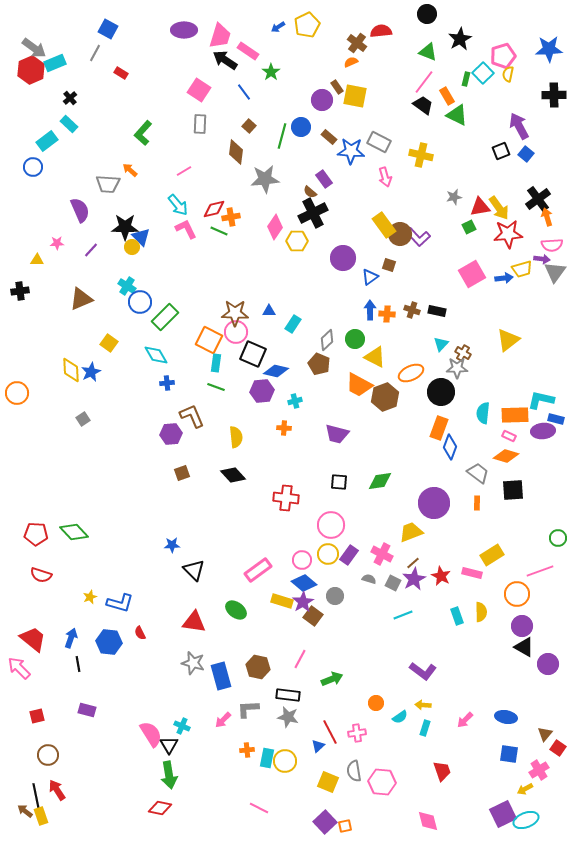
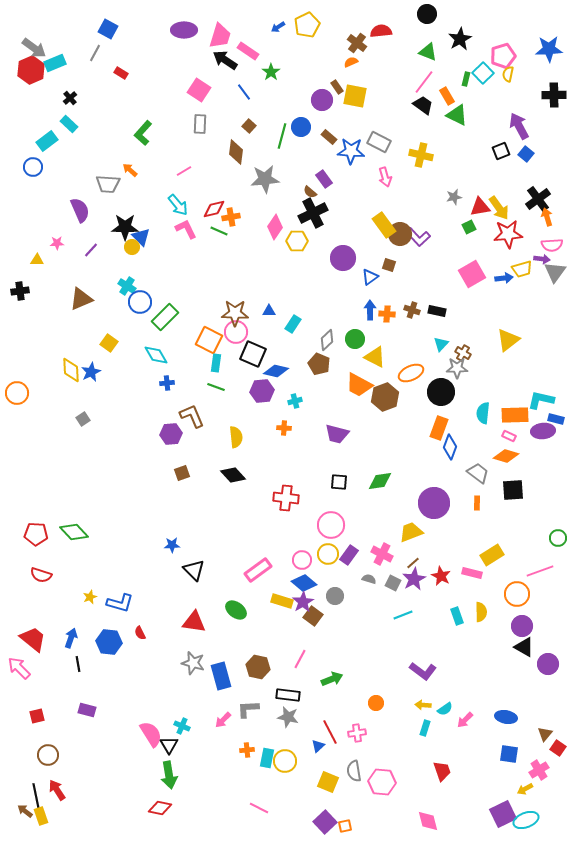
cyan semicircle at (400, 717): moved 45 px right, 8 px up
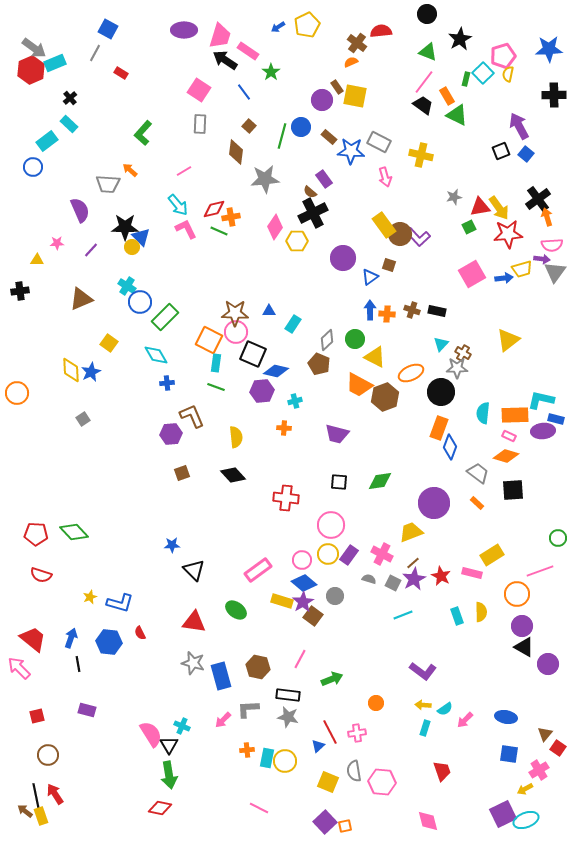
orange rectangle at (477, 503): rotated 48 degrees counterclockwise
red arrow at (57, 790): moved 2 px left, 4 px down
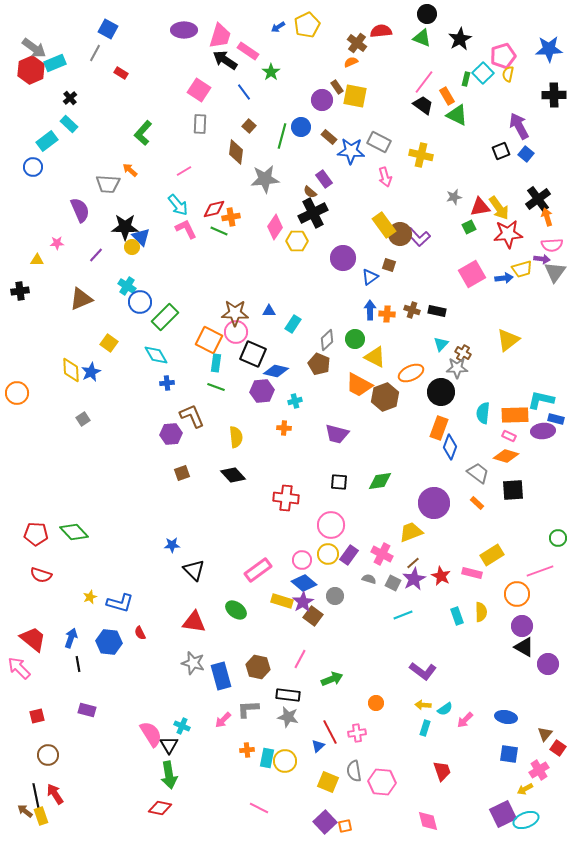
green triangle at (428, 52): moved 6 px left, 14 px up
purple line at (91, 250): moved 5 px right, 5 px down
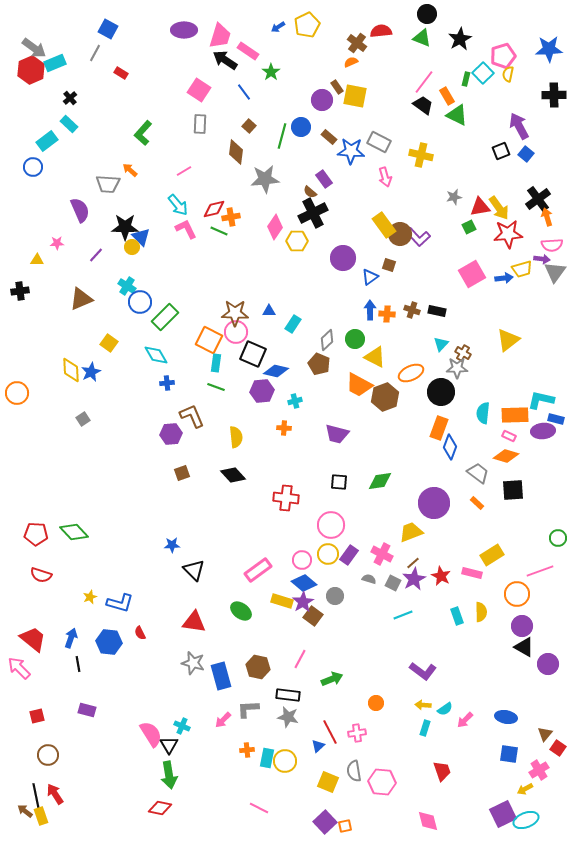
green ellipse at (236, 610): moved 5 px right, 1 px down
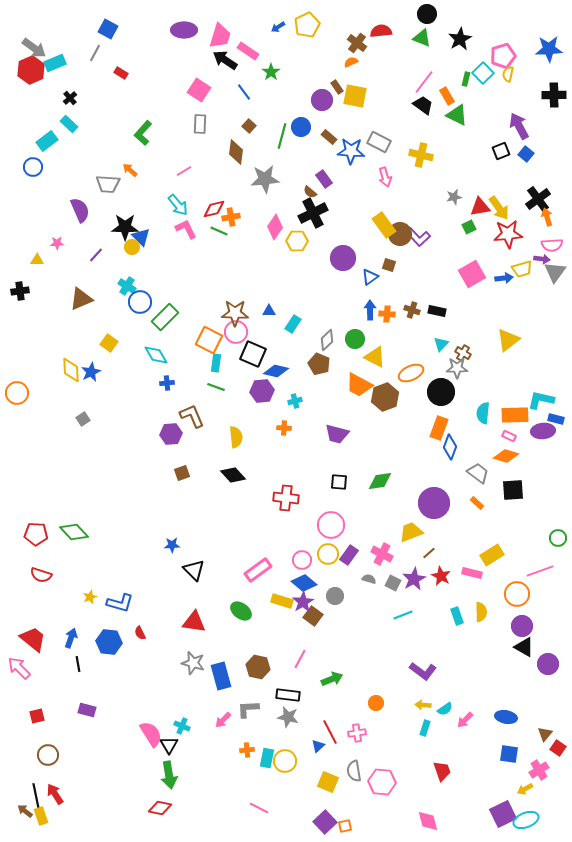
brown line at (413, 563): moved 16 px right, 10 px up
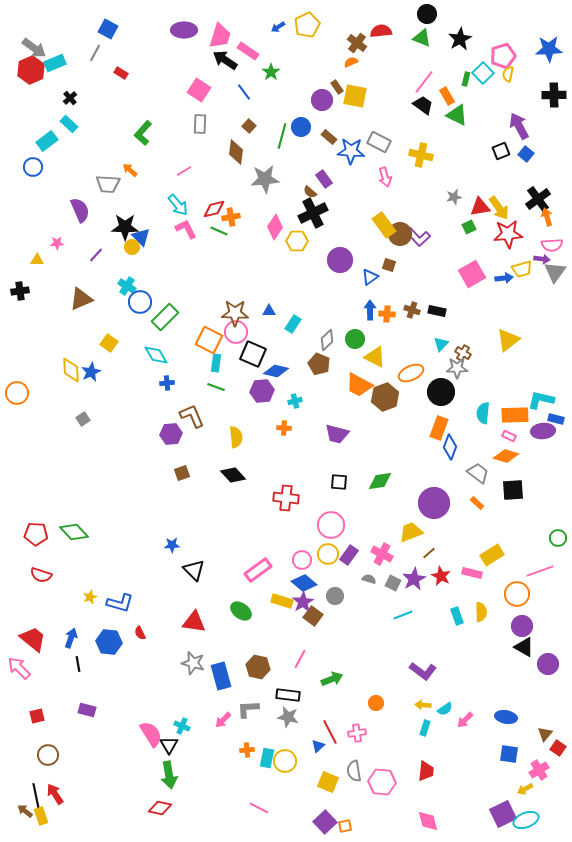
purple circle at (343, 258): moved 3 px left, 2 px down
red trapezoid at (442, 771): moved 16 px left; rotated 25 degrees clockwise
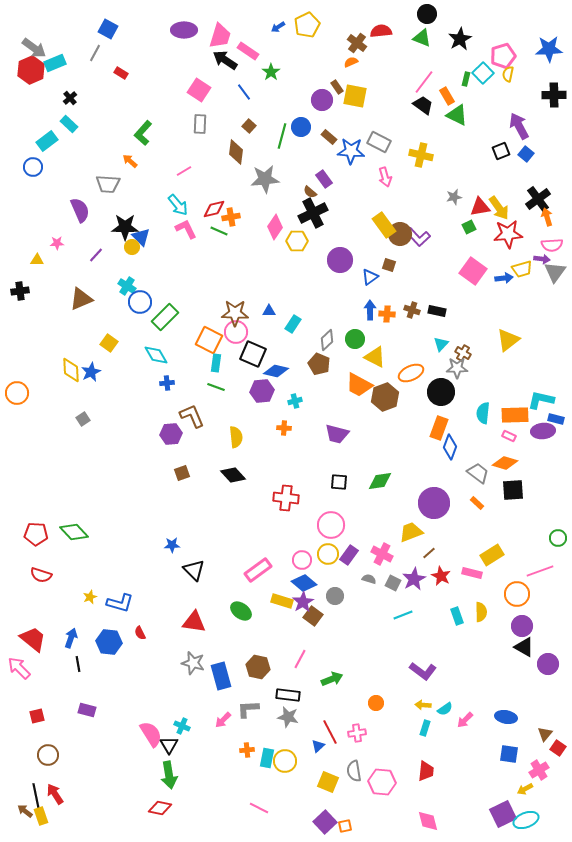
orange arrow at (130, 170): moved 9 px up
pink square at (472, 274): moved 1 px right, 3 px up; rotated 24 degrees counterclockwise
orange diamond at (506, 456): moved 1 px left, 7 px down
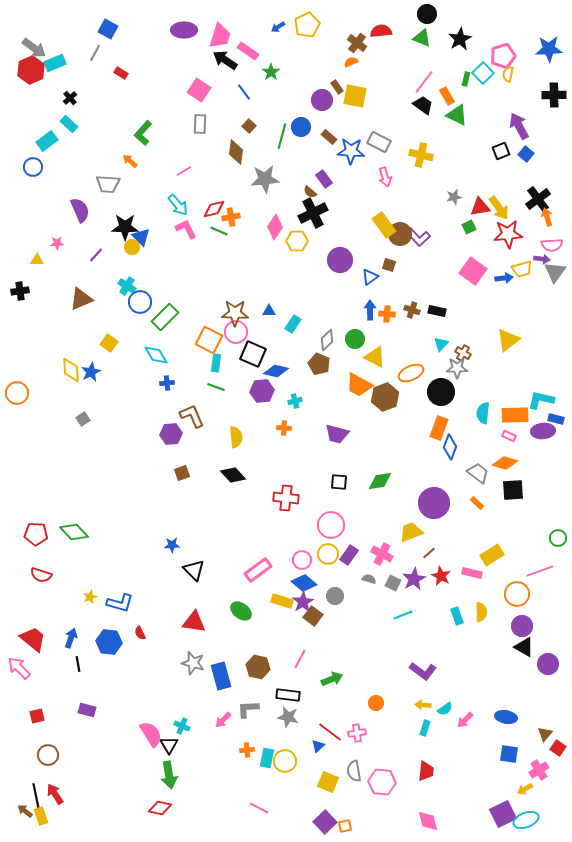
red line at (330, 732): rotated 25 degrees counterclockwise
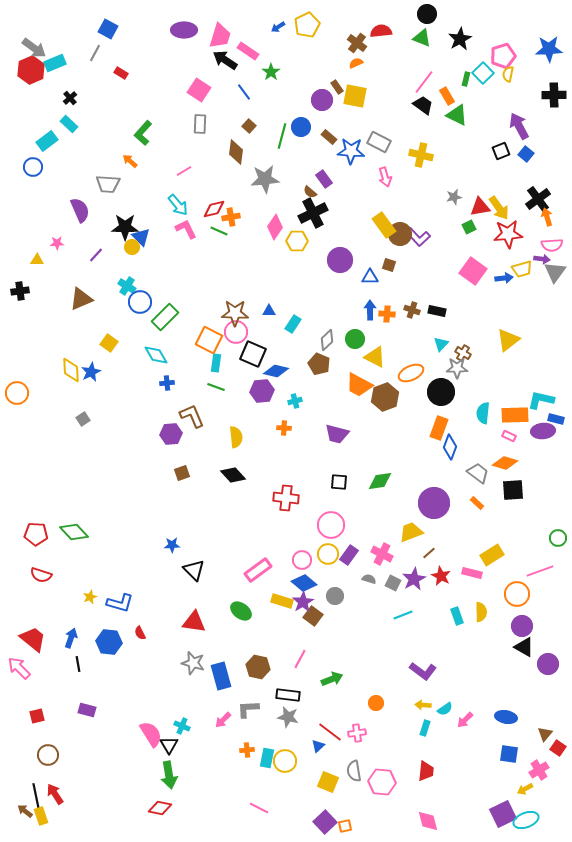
orange semicircle at (351, 62): moved 5 px right, 1 px down
blue triangle at (370, 277): rotated 36 degrees clockwise
